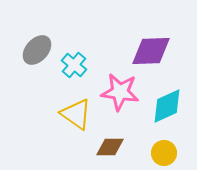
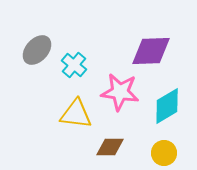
cyan diamond: rotated 6 degrees counterclockwise
yellow triangle: rotated 28 degrees counterclockwise
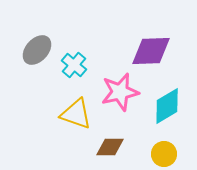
pink star: rotated 21 degrees counterclockwise
yellow triangle: rotated 12 degrees clockwise
yellow circle: moved 1 px down
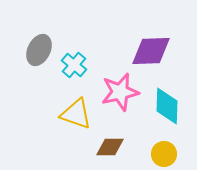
gray ellipse: moved 2 px right; rotated 16 degrees counterclockwise
cyan diamond: rotated 57 degrees counterclockwise
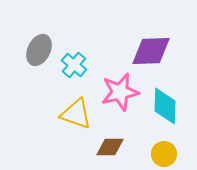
cyan diamond: moved 2 px left
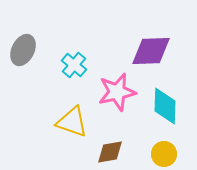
gray ellipse: moved 16 px left
pink star: moved 3 px left
yellow triangle: moved 4 px left, 8 px down
brown diamond: moved 5 px down; rotated 12 degrees counterclockwise
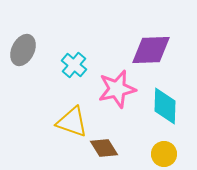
purple diamond: moved 1 px up
pink star: moved 3 px up
brown diamond: moved 6 px left, 4 px up; rotated 68 degrees clockwise
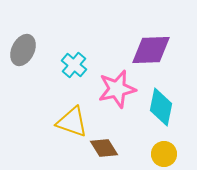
cyan diamond: moved 4 px left, 1 px down; rotated 9 degrees clockwise
